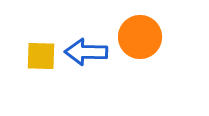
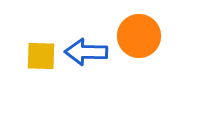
orange circle: moved 1 px left, 1 px up
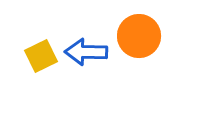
yellow square: rotated 28 degrees counterclockwise
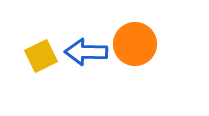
orange circle: moved 4 px left, 8 px down
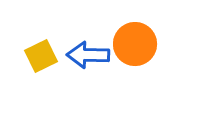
blue arrow: moved 2 px right, 3 px down
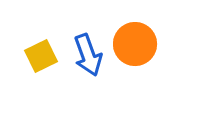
blue arrow: rotated 111 degrees counterclockwise
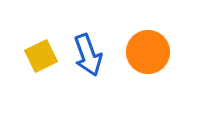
orange circle: moved 13 px right, 8 px down
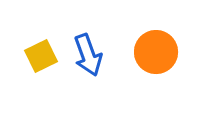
orange circle: moved 8 px right
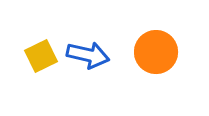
blue arrow: rotated 57 degrees counterclockwise
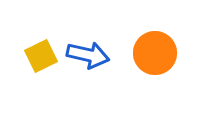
orange circle: moved 1 px left, 1 px down
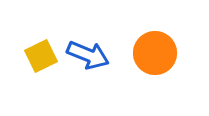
blue arrow: rotated 9 degrees clockwise
